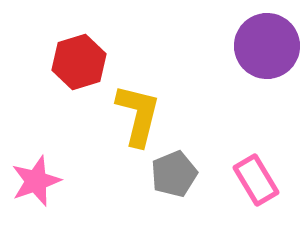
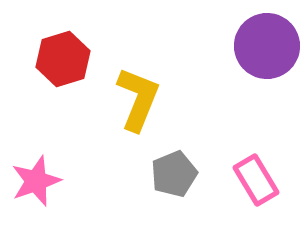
red hexagon: moved 16 px left, 3 px up
yellow L-shape: moved 16 px up; rotated 8 degrees clockwise
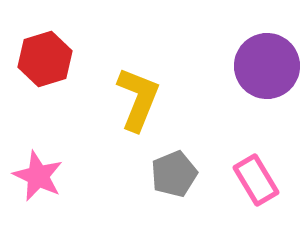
purple circle: moved 20 px down
red hexagon: moved 18 px left
pink star: moved 2 px right, 5 px up; rotated 27 degrees counterclockwise
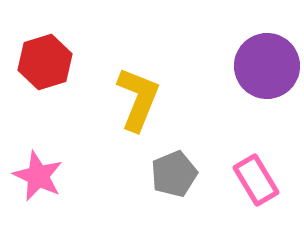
red hexagon: moved 3 px down
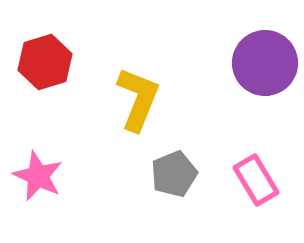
purple circle: moved 2 px left, 3 px up
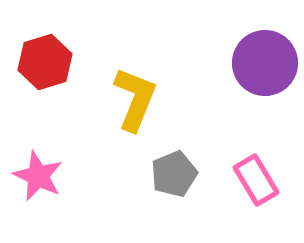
yellow L-shape: moved 3 px left
